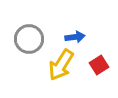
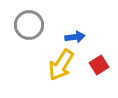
gray circle: moved 14 px up
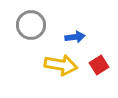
gray circle: moved 2 px right
yellow arrow: rotated 112 degrees counterclockwise
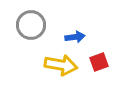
red square: moved 3 px up; rotated 12 degrees clockwise
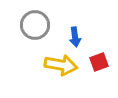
gray circle: moved 4 px right
blue arrow: rotated 90 degrees clockwise
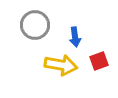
red square: moved 1 px up
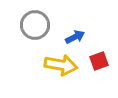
blue arrow: rotated 108 degrees counterclockwise
